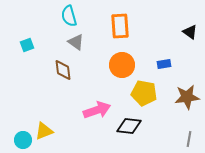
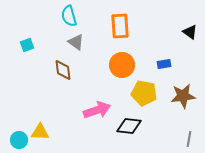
brown star: moved 4 px left, 1 px up
yellow triangle: moved 4 px left, 1 px down; rotated 24 degrees clockwise
cyan circle: moved 4 px left
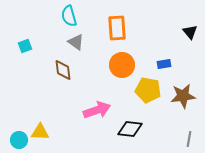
orange rectangle: moved 3 px left, 2 px down
black triangle: rotated 14 degrees clockwise
cyan square: moved 2 px left, 1 px down
yellow pentagon: moved 4 px right, 3 px up
black diamond: moved 1 px right, 3 px down
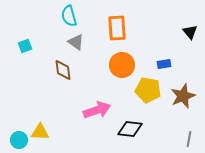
brown star: rotated 15 degrees counterclockwise
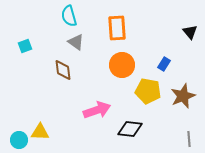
blue rectangle: rotated 48 degrees counterclockwise
yellow pentagon: moved 1 px down
gray line: rotated 14 degrees counterclockwise
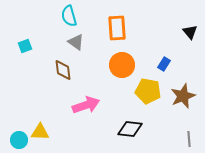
pink arrow: moved 11 px left, 5 px up
